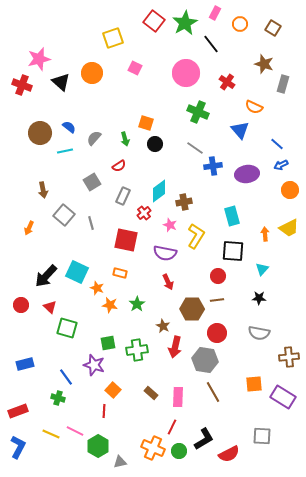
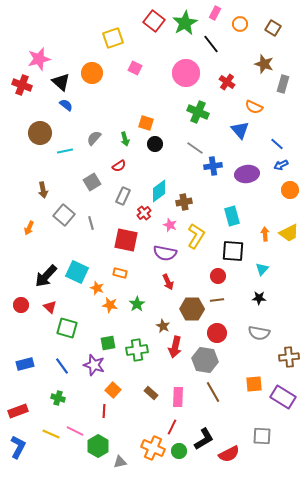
blue semicircle at (69, 127): moved 3 px left, 22 px up
yellow trapezoid at (289, 228): moved 5 px down
blue line at (66, 377): moved 4 px left, 11 px up
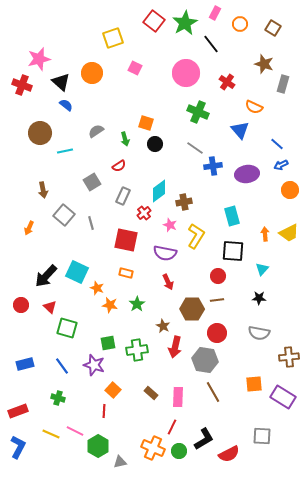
gray semicircle at (94, 138): moved 2 px right, 7 px up; rotated 14 degrees clockwise
orange rectangle at (120, 273): moved 6 px right
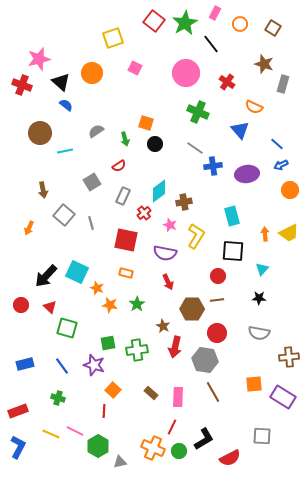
red semicircle at (229, 454): moved 1 px right, 4 px down
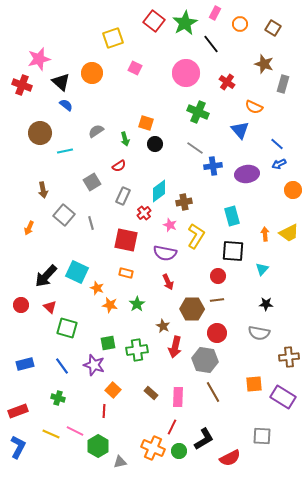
blue arrow at (281, 165): moved 2 px left, 1 px up
orange circle at (290, 190): moved 3 px right
black star at (259, 298): moved 7 px right, 6 px down
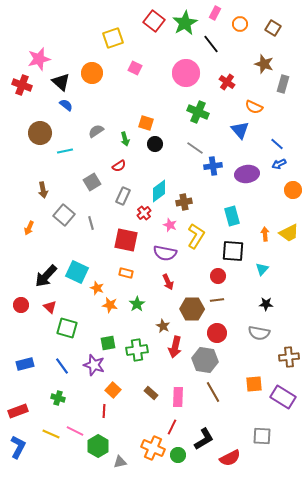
green circle at (179, 451): moved 1 px left, 4 px down
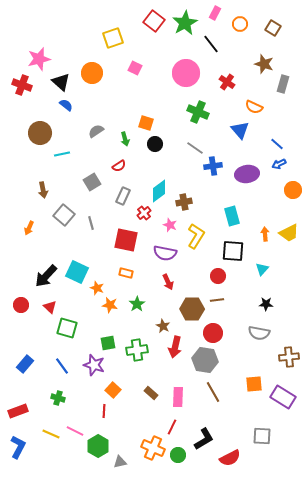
cyan line at (65, 151): moved 3 px left, 3 px down
red circle at (217, 333): moved 4 px left
blue rectangle at (25, 364): rotated 36 degrees counterclockwise
